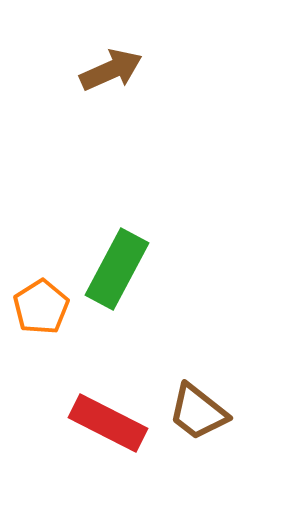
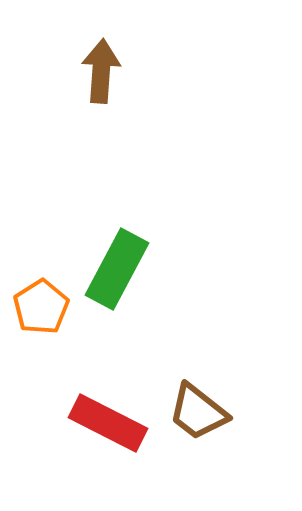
brown arrow: moved 10 px left, 1 px down; rotated 62 degrees counterclockwise
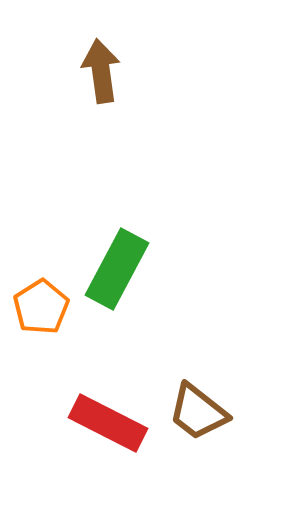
brown arrow: rotated 12 degrees counterclockwise
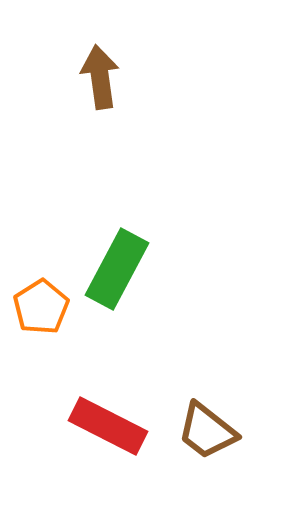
brown arrow: moved 1 px left, 6 px down
brown trapezoid: moved 9 px right, 19 px down
red rectangle: moved 3 px down
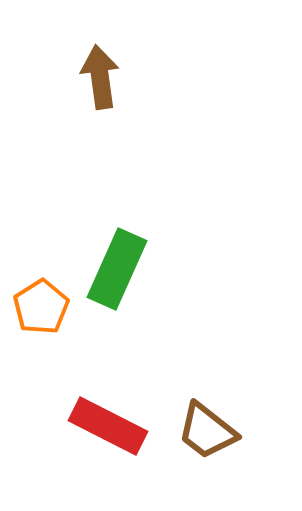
green rectangle: rotated 4 degrees counterclockwise
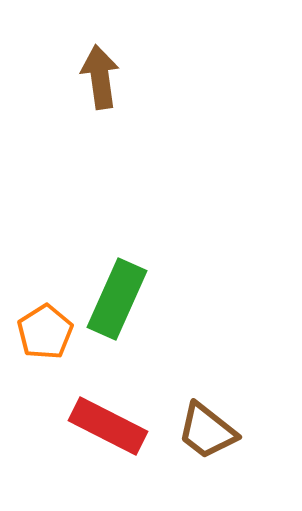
green rectangle: moved 30 px down
orange pentagon: moved 4 px right, 25 px down
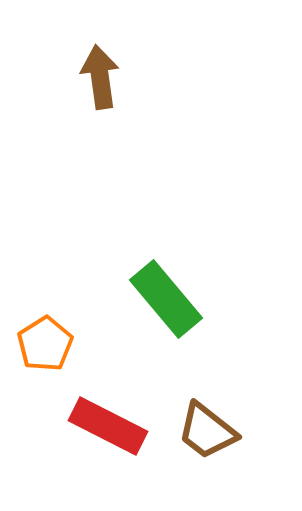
green rectangle: moved 49 px right; rotated 64 degrees counterclockwise
orange pentagon: moved 12 px down
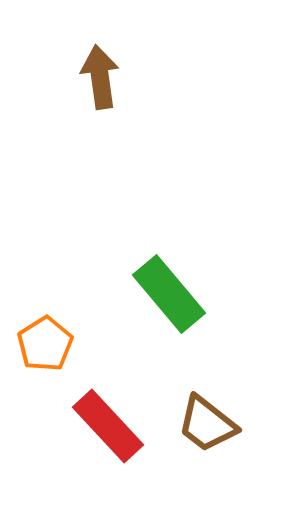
green rectangle: moved 3 px right, 5 px up
red rectangle: rotated 20 degrees clockwise
brown trapezoid: moved 7 px up
